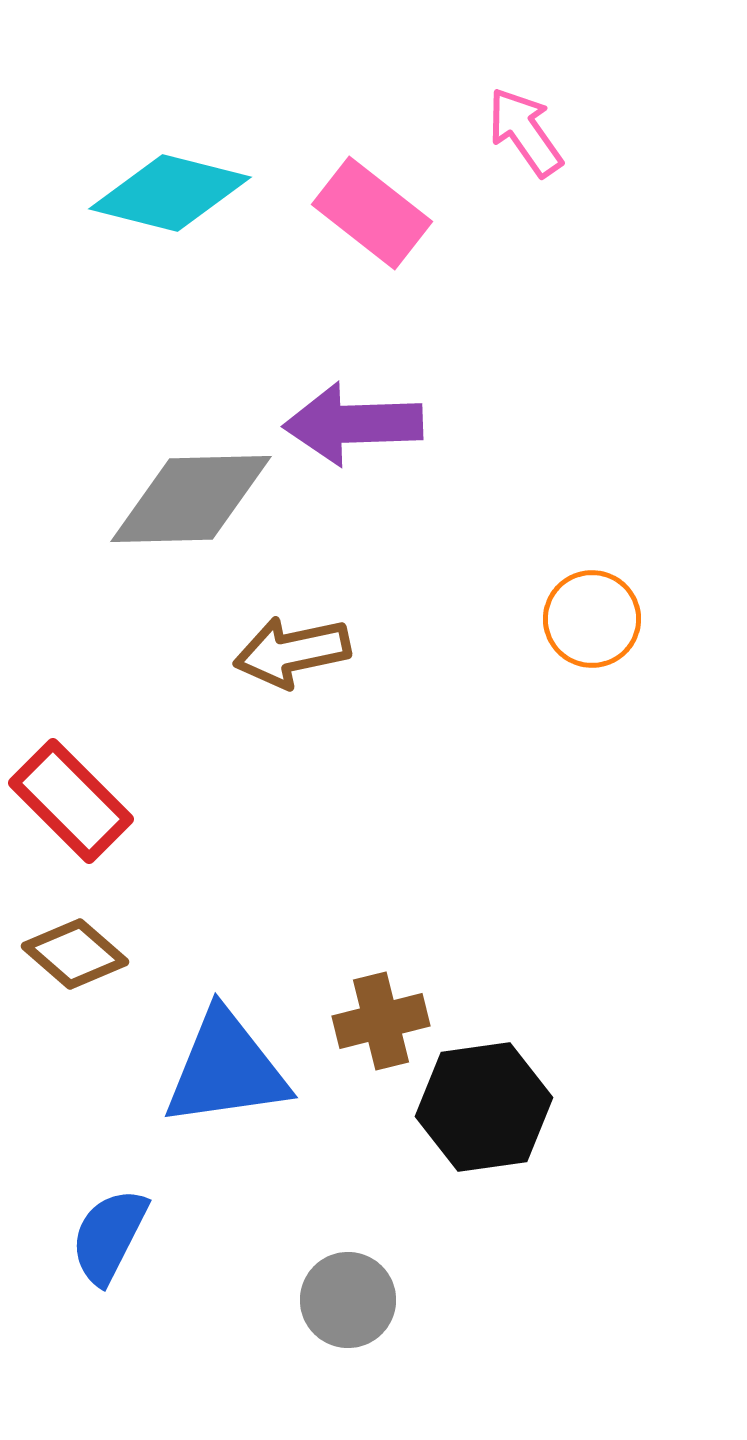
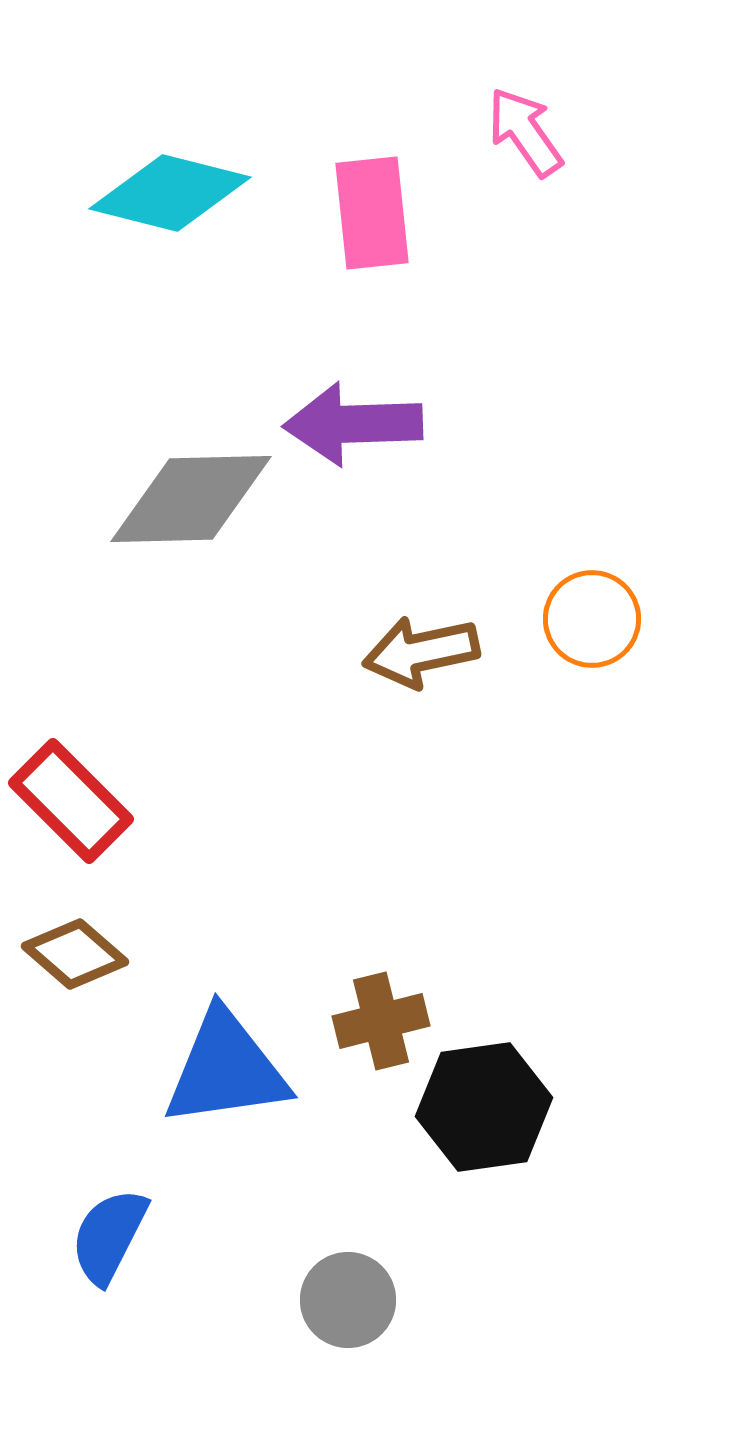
pink rectangle: rotated 46 degrees clockwise
brown arrow: moved 129 px right
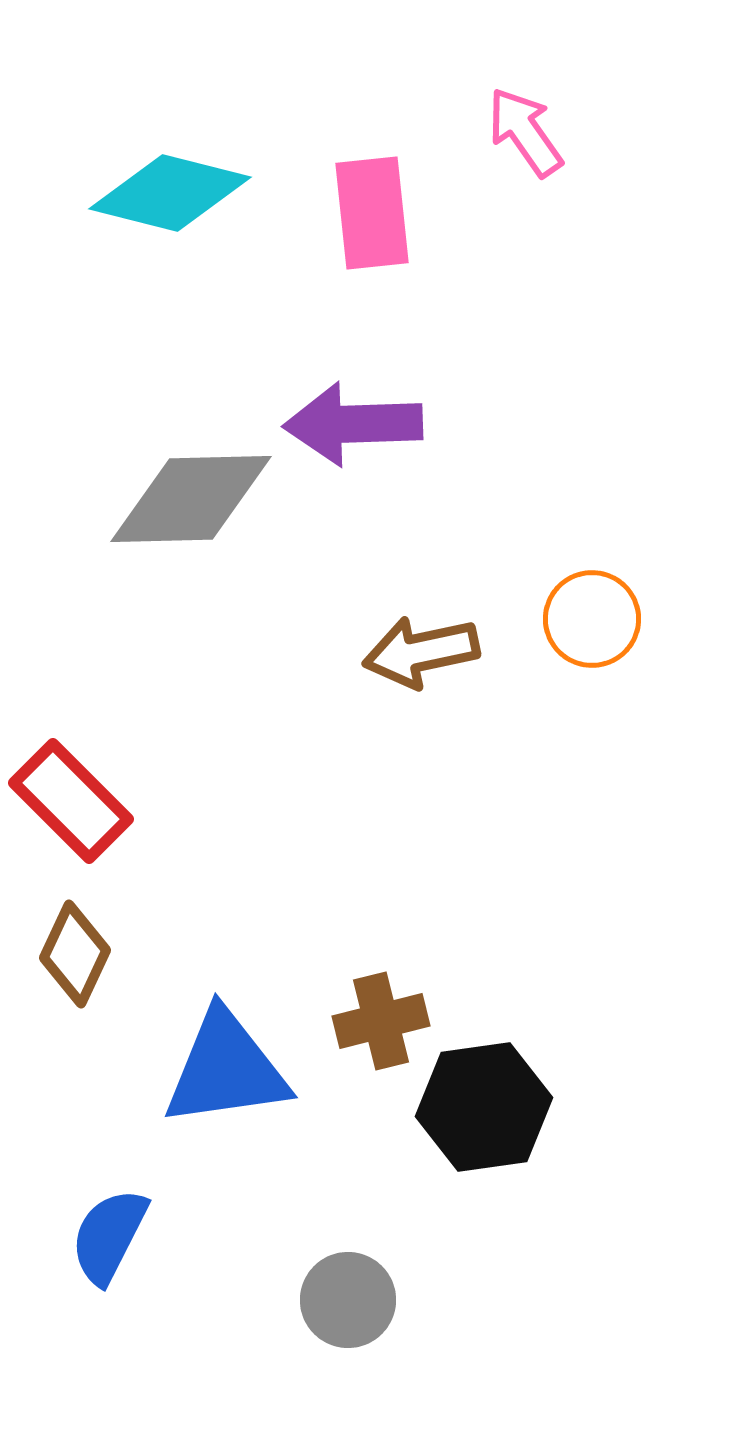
brown diamond: rotated 74 degrees clockwise
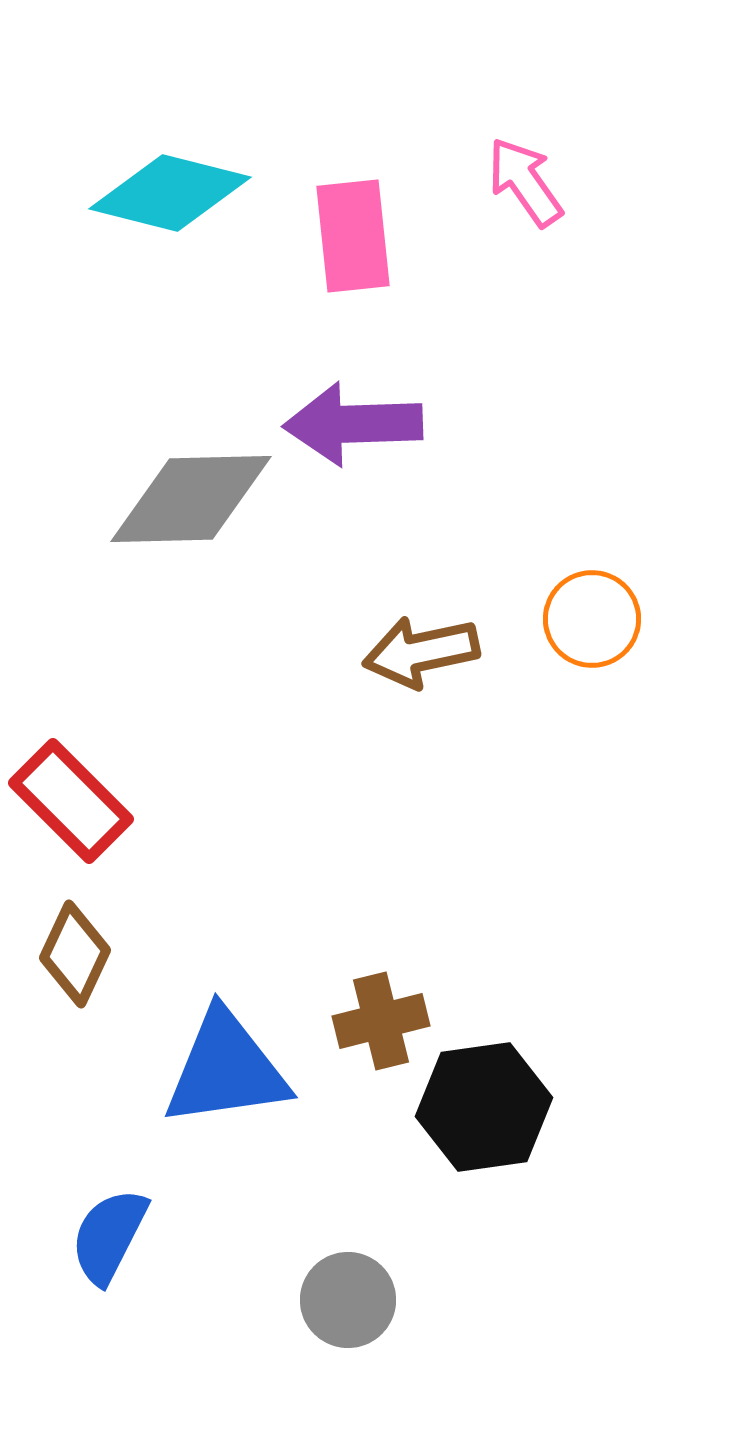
pink arrow: moved 50 px down
pink rectangle: moved 19 px left, 23 px down
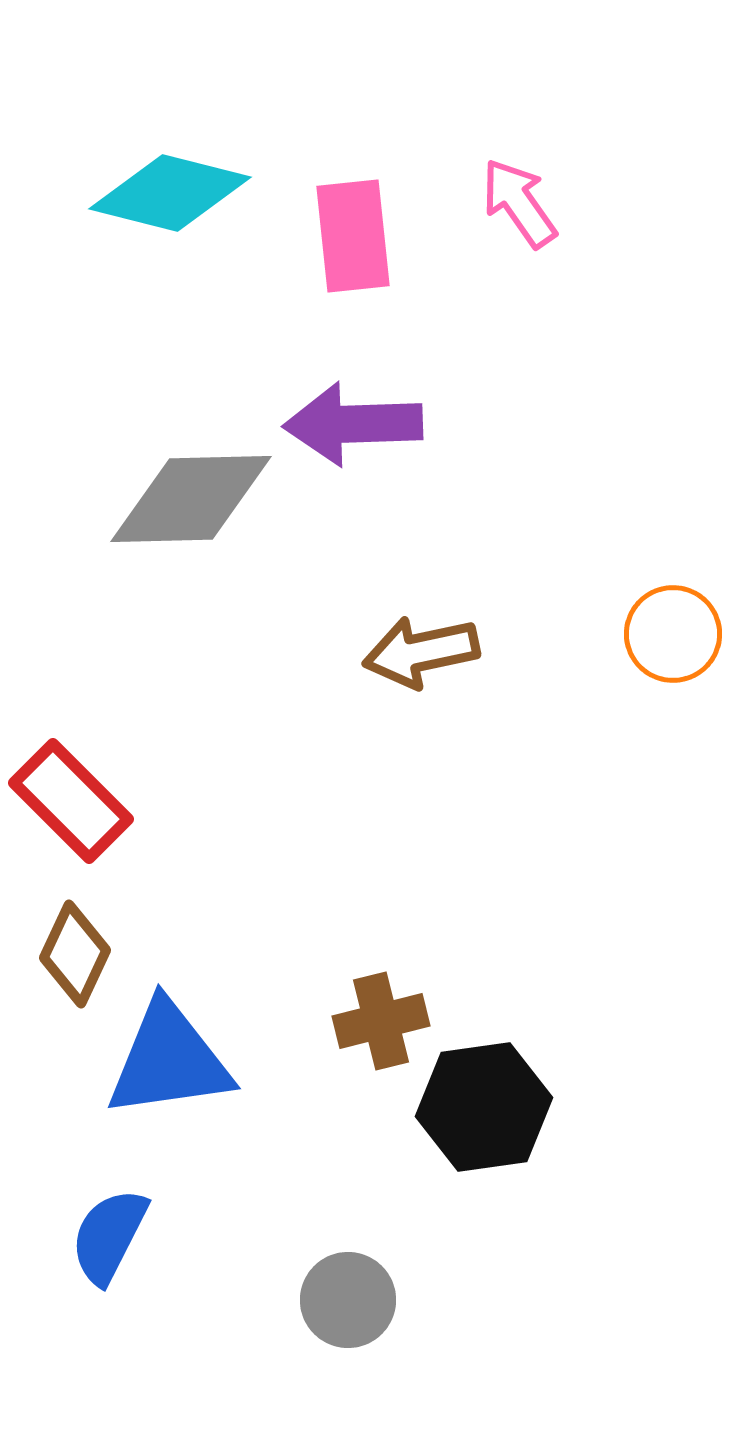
pink arrow: moved 6 px left, 21 px down
orange circle: moved 81 px right, 15 px down
blue triangle: moved 57 px left, 9 px up
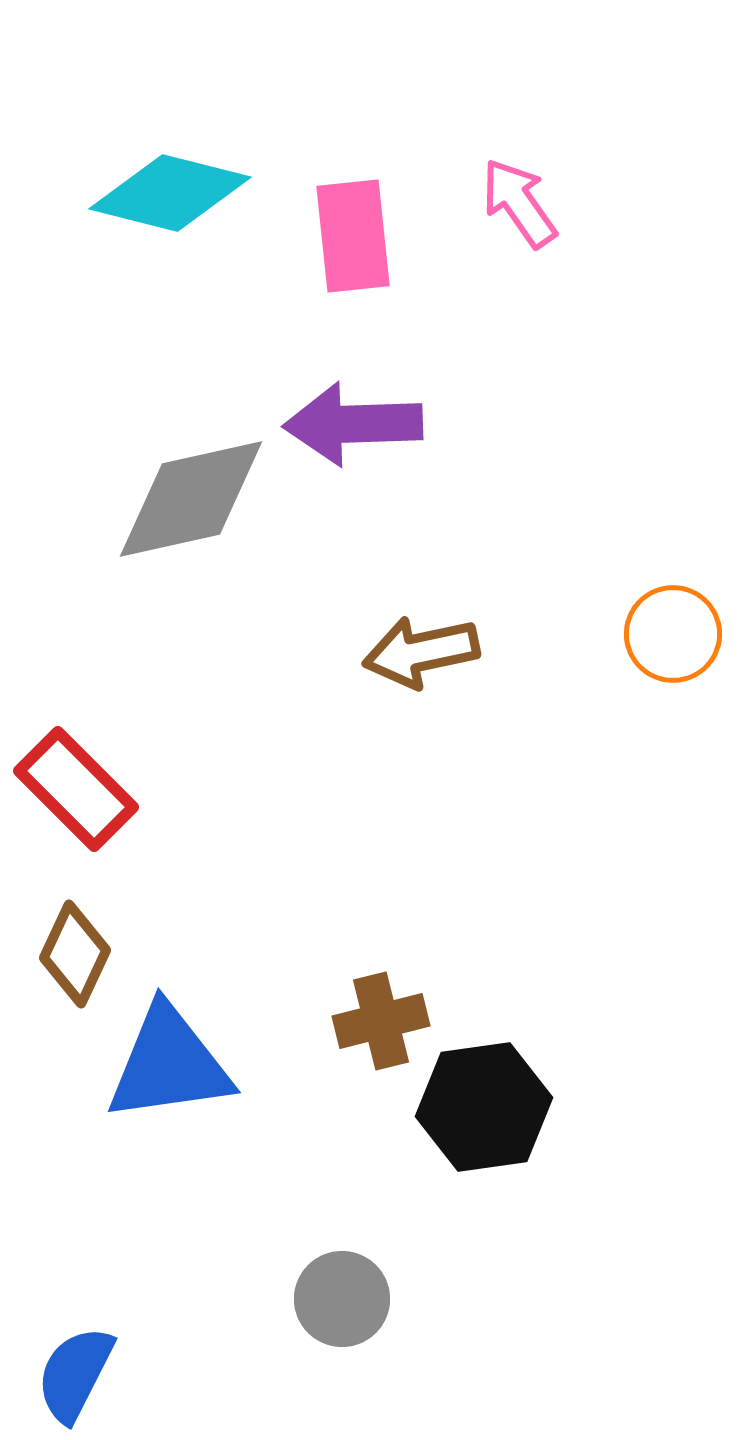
gray diamond: rotated 11 degrees counterclockwise
red rectangle: moved 5 px right, 12 px up
blue triangle: moved 4 px down
blue semicircle: moved 34 px left, 138 px down
gray circle: moved 6 px left, 1 px up
